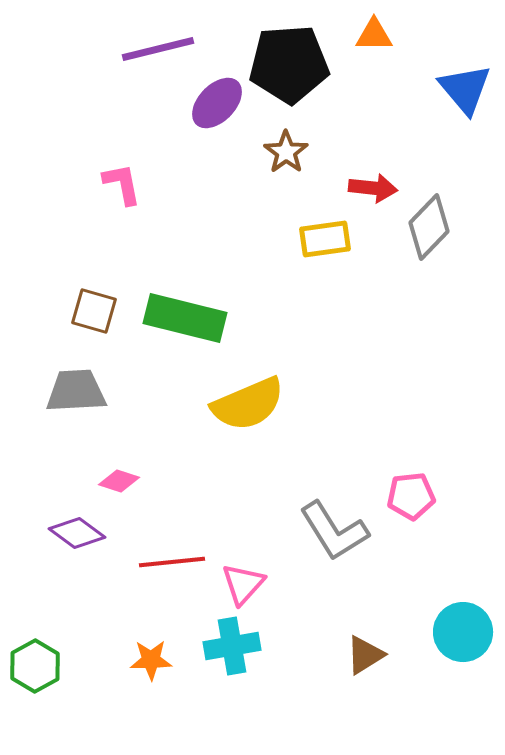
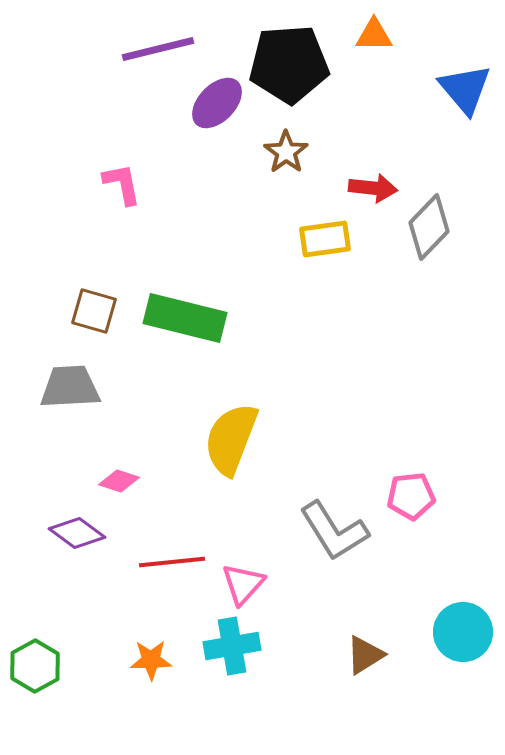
gray trapezoid: moved 6 px left, 4 px up
yellow semicircle: moved 17 px left, 35 px down; rotated 134 degrees clockwise
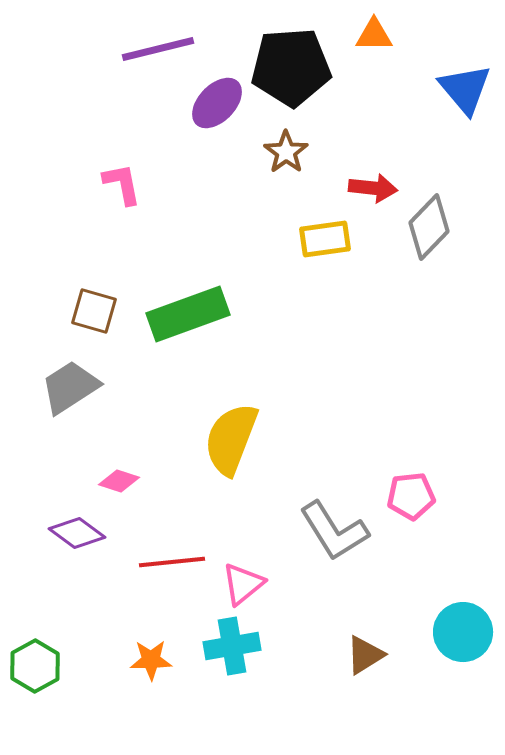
black pentagon: moved 2 px right, 3 px down
green rectangle: moved 3 px right, 4 px up; rotated 34 degrees counterclockwise
gray trapezoid: rotated 30 degrees counterclockwise
pink triangle: rotated 9 degrees clockwise
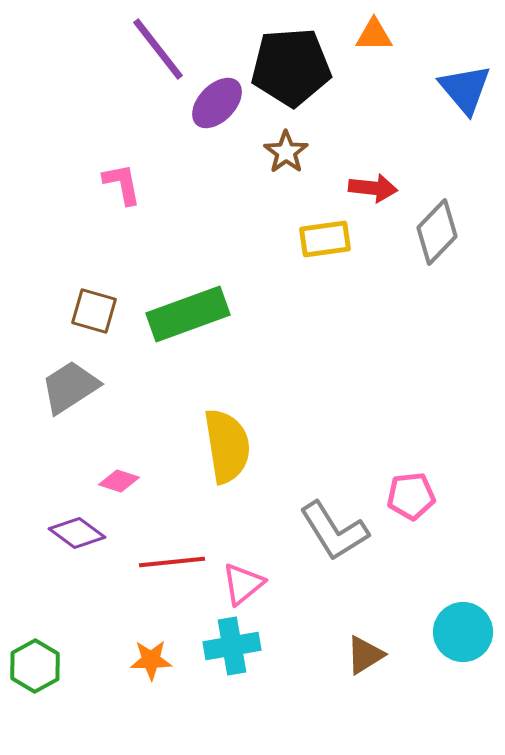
purple line: rotated 66 degrees clockwise
gray diamond: moved 8 px right, 5 px down
yellow semicircle: moved 4 px left, 7 px down; rotated 150 degrees clockwise
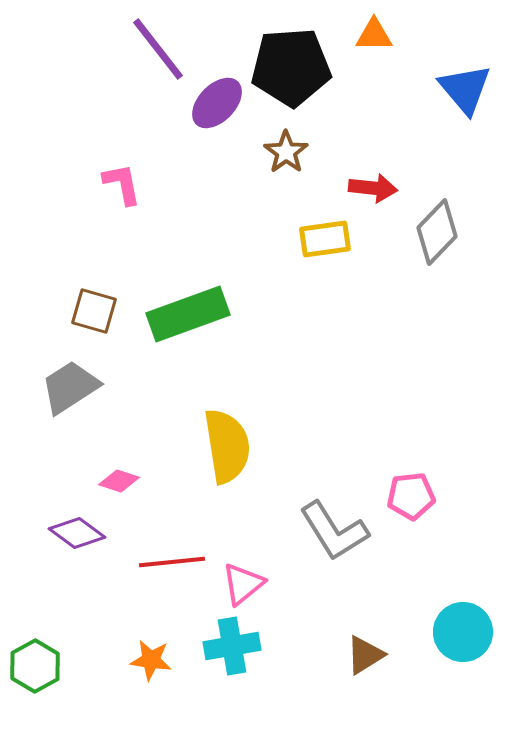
orange star: rotated 9 degrees clockwise
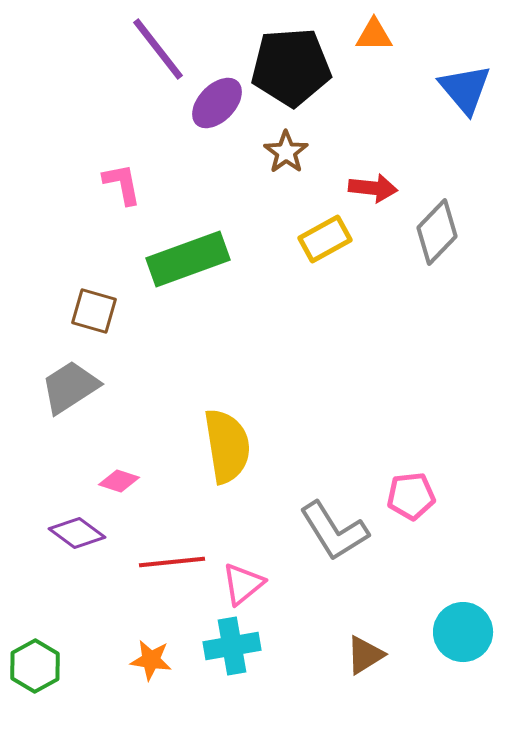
yellow rectangle: rotated 21 degrees counterclockwise
green rectangle: moved 55 px up
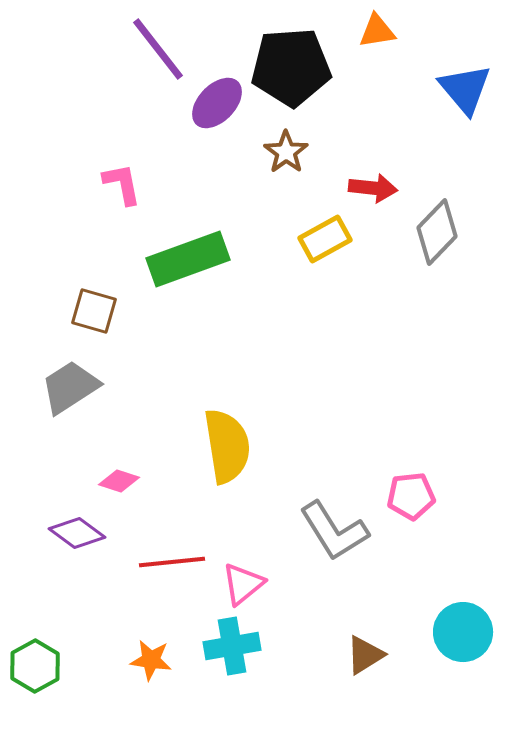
orange triangle: moved 3 px right, 4 px up; rotated 9 degrees counterclockwise
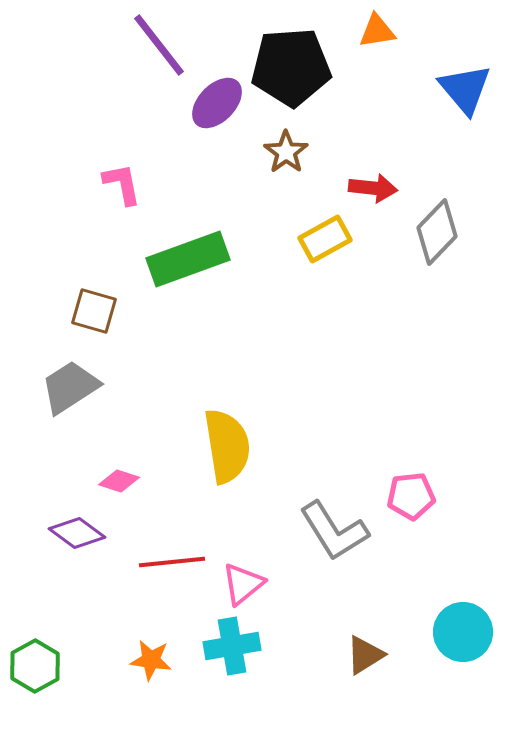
purple line: moved 1 px right, 4 px up
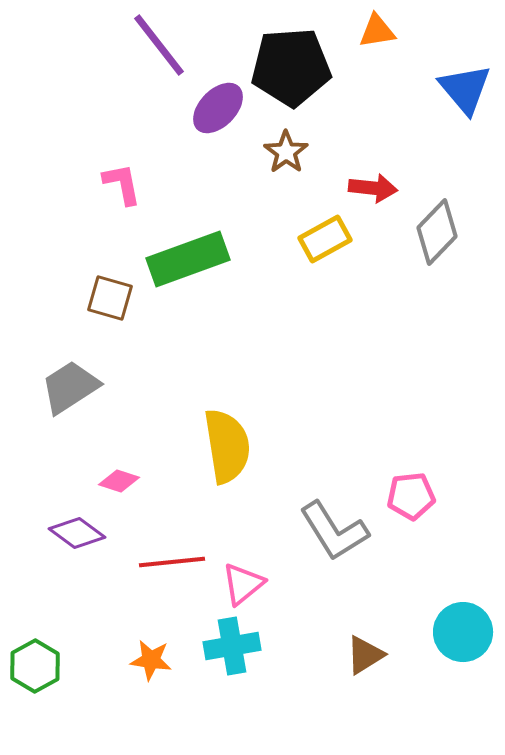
purple ellipse: moved 1 px right, 5 px down
brown square: moved 16 px right, 13 px up
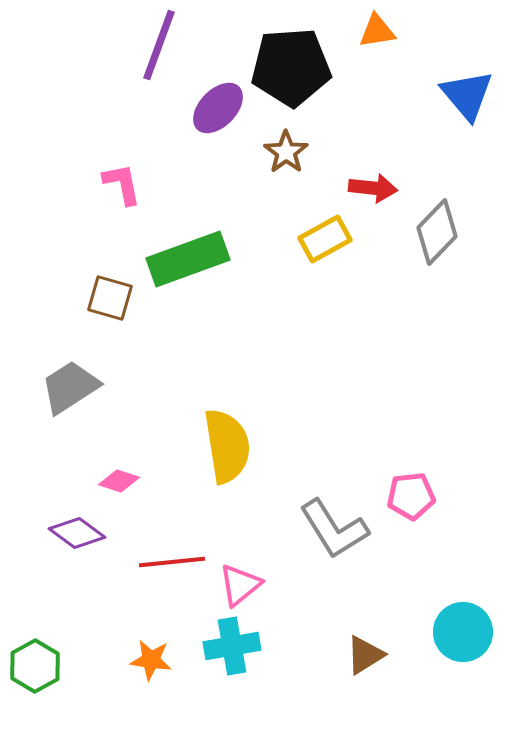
purple line: rotated 58 degrees clockwise
blue triangle: moved 2 px right, 6 px down
gray L-shape: moved 2 px up
pink triangle: moved 3 px left, 1 px down
